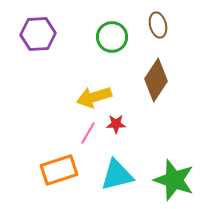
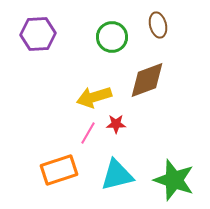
brown diamond: moved 9 px left; rotated 36 degrees clockwise
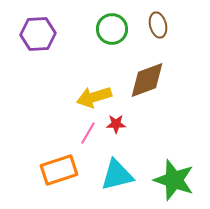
green circle: moved 8 px up
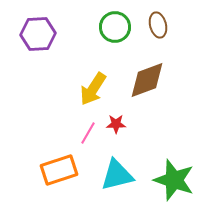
green circle: moved 3 px right, 2 px up
yellow arrow: moved 1 px left, 8 px up; rotated 40 degrees counterclockwise
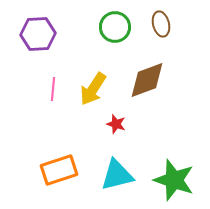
brown ellipse: moved 3 px right, 1 px up
red star: rotated 18 degrees clockwise
pink line: moved 35 px left, 44 px up; rotated 25 degrees counterclockwise
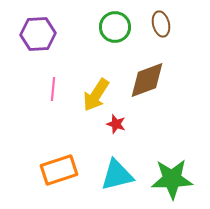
yellow arrow: moved 3 px right, 6 px down
green star: moved 2 px left, 1 px up; rotated 21 degrees counterclockwise
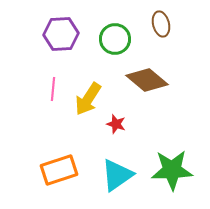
green circle: moved 12 px down
purple hexagon: moved 23 px right
brown diamond: rotated 60 degrees clockwise
yellow arrow: moved 8 px left, 4 px down
cyan triangle: rotated 21 degrees counterclockwise
green star: moved 9 px up
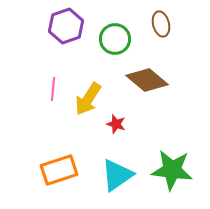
purple hexagon: moved 5 px right, 8 px up; rotated 16 degrees counterclockwise
green star: rotated 9 degrees clockwise
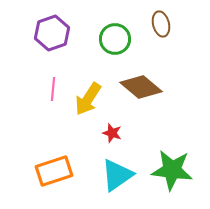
purple hexagon: moved 14 px left, 7 px down
brown diamond: moved 6 px left, 7 px down
red star: moved 4 px left, 9 px down
orange rectangle: moved 5 px left, 1 px down
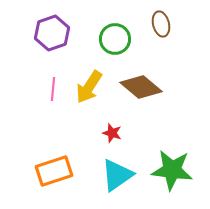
yellow arrow: moved 1 px right, 12 px up
